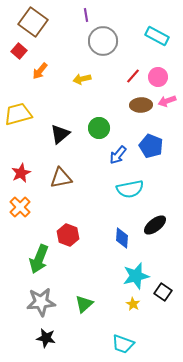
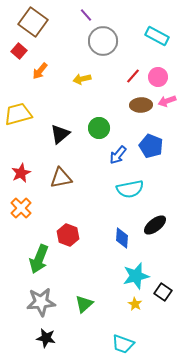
purple line: rotated 32 degrees counterclockwise
orange cross: moved 1 px right, 1 px down
yellow star: moved 2 px right
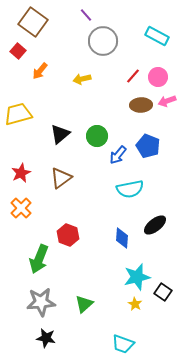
red square: moved 1 px left
green circle: moved 2 px left, 8 px down
blue pentagon: moved 3 px left
brown triangle: rotated 25 degrees counterclockwise
cyan star: moved 1 px right, 1 px down
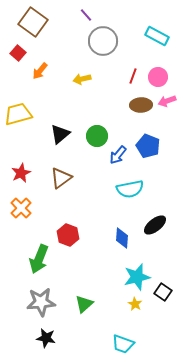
red square: moved 2 px down
red line: rotated 21 degrees counterclockwise
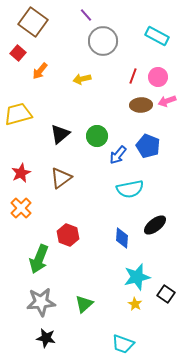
black square: moved 3 px right, 2 px down
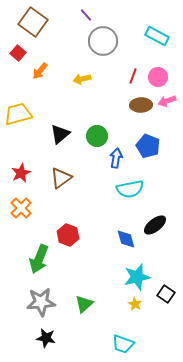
blue arrow: moved 2 px left, 3 px down; rotated 150 degrees clockwise
blue diamond: moved 4 px right, 1 px down; rotated 20 degrees counterclockwise
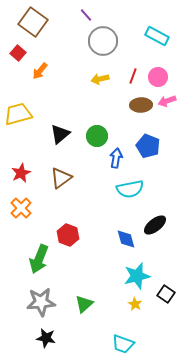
yellow arrow: moved 18 px right
cyan star: moved 1 px up
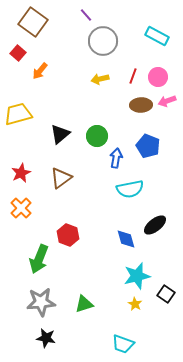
green triangle: rotated 24 degrees clockwise
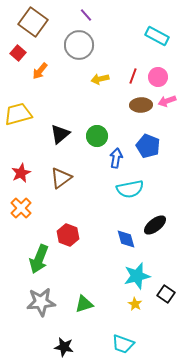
gray circle: moved 24 px left, 4 px down
black star: moved 18 px right, 9 px down
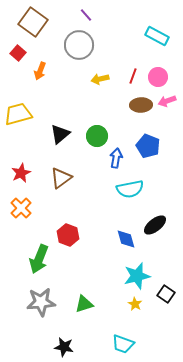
orange arrow: rotated 18 degrees counterclockwise
